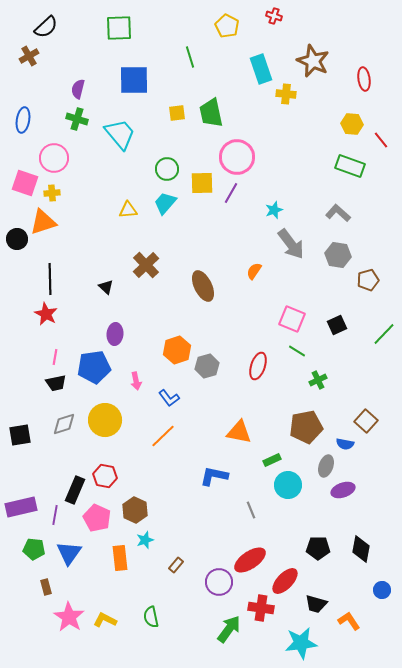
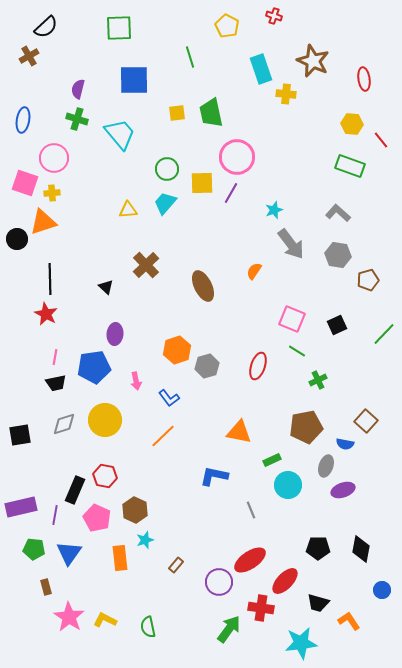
black trapezoid at (316, 604): moved 2 px right, 1 px up
green semicircle at (151, 617): moved 3 px left, 10 px down
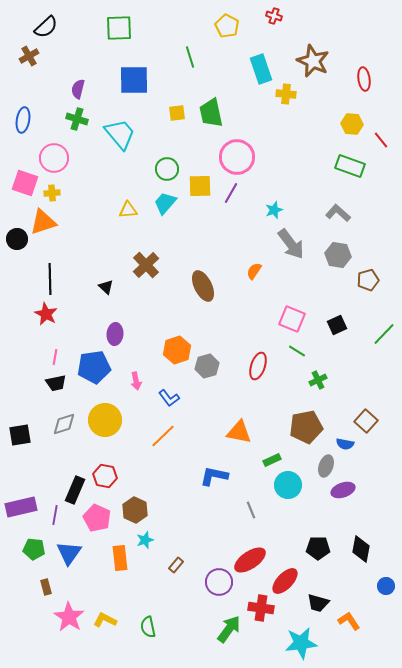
yellow square at (202, 183): moved 2 px left, 3 px down
blue circle at (382, 590): moved 4 px right, 4 px up
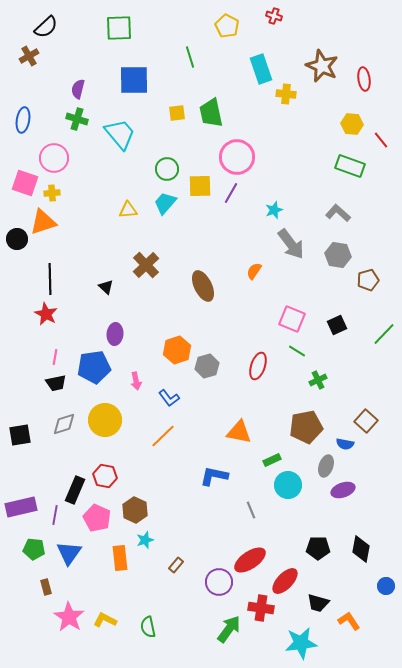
brown star at (313, 61): moved 9 px right, 5 px down
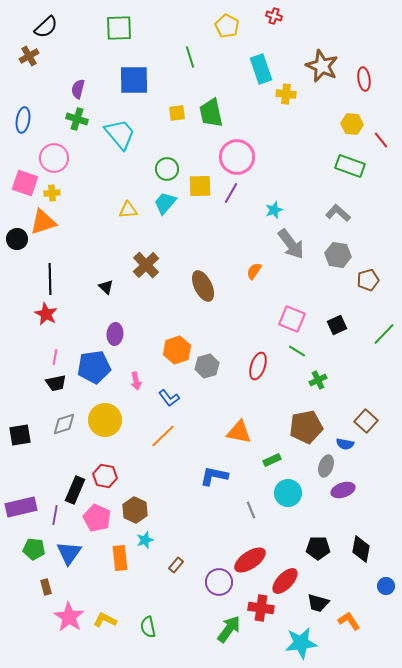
cyan circle at (288, 485): moved 8 px down
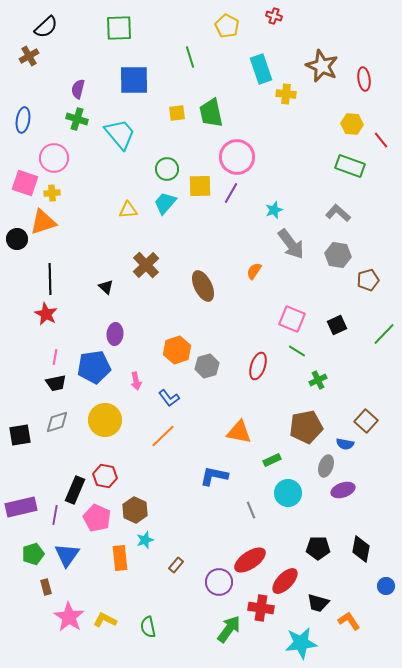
gray diamond at (64, 424): moved 7 px left, 2 px up
green pentagon at (34, 549): moved 1 px left, 5 px down; rotated 25 degrees counterclockwise
blue triangle at (69, 553): moved 2 px left, 2 px down
